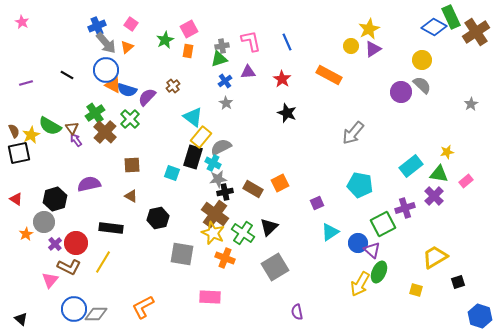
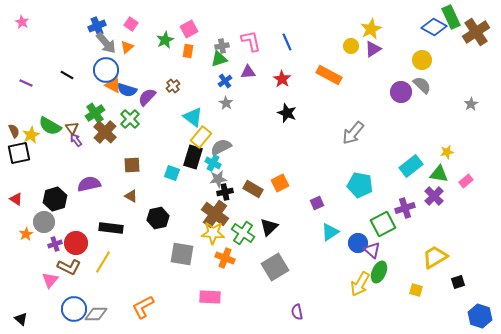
yellow star at (369, 29): moved 2 px right
purple line at (26, 83): rotated 40 degrees clockwise
yellow star at (213, 233): rotated 20 degrees counterclockwise
purple cross at (55, 244): rotated 24 degrees clockwise
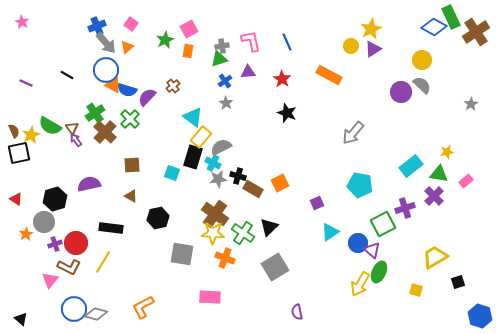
black cross at (225, 192): moved 13 px right, 16 px up; rotated 28 degrees clockwise
gray diamond at (96, 314): rotated 15 degrees clockwise
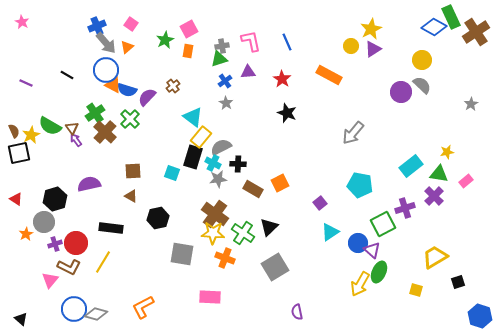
brown square at (132, 165): moved 1 px right, 6 px down
black cross at (238, 176): moved 12 px up; rotated 14 degrees counterclockwise
purple square at (317, 203): moved 3 px right; rotated 16 degrees counterclockwise
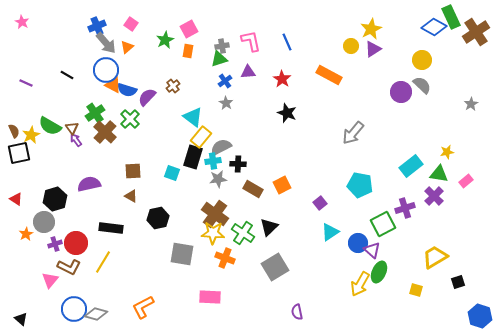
cyan cross at (213, 163): moved 2 px up; rotated 35 degrees counterclockwise
orange square at (280, 183): moved 2 px right, 2 px down
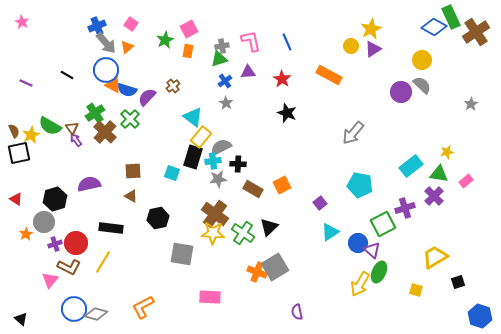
orange cross at (225, 258): moved 32 px right, 14 px down
